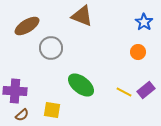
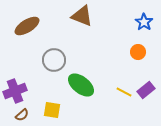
gray circle: moved 3 px right, 12 px down
purple cross: rotated 25 degrees counterclockwise
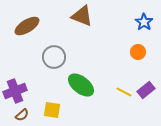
gray circle: moved 3 px up
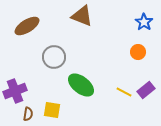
brown semicircle: moved 6 px right, 1 px up; rotated 40 degrees counterclockwise
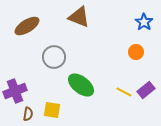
brown triangle: moved 3 px left, 1 px down
orange circle: moved 2 px left
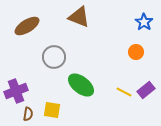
purple cross: moved 1 px right
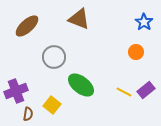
brown triangle: moved 2 px down
brown ellipse: rotated 10 degrees counterclockwise
yellow square: moved 5 px up; rotated 30 degrees clockwise
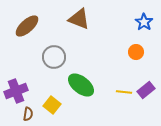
yellow line: rotated 21 degrees counterclockwise
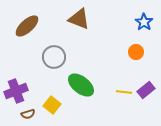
brown semicircle: rotated 64 degrees clockwise
